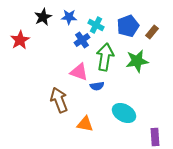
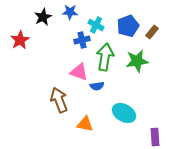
blue star: moved 1 px right, 5 px up
blue cross: rotated 21 degrees clockwise
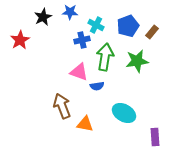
brown arrow: moved 3 px right, 6 px down
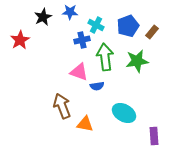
green arrow: rotated 16 degrees counterclockwise
purple rectangle: moved 1 px left, 1 px up
